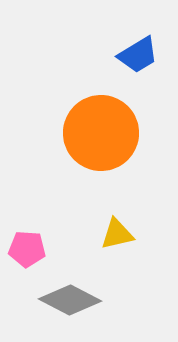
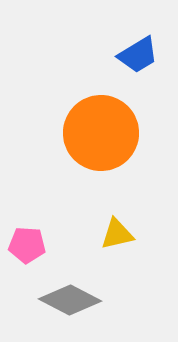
pink pentagon: moved 4 px up
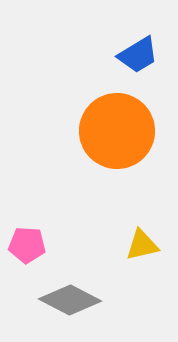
orange circle: moved 16 px right, 2 px up
yellow triangle: moved 25 px right, 11 px down
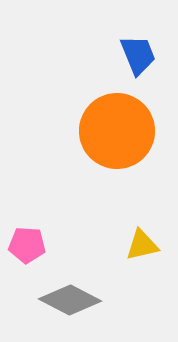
blue trapezoid: rotated 81 degrees counterclockwise
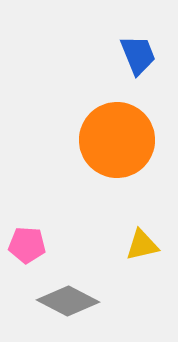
orange circle: moved 9 px down
gray diamond: moved 2 px left, 1 px down
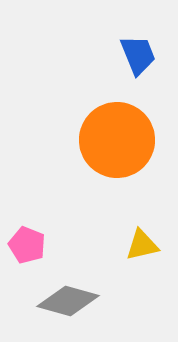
pink pentagon: rotated 18 degrees clockwise
gray diamond: rotated 12 degrees counterclockwise
